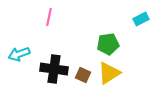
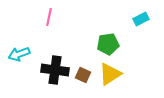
black cross: moved 1 px right, 1 px down
yellow triangle: moved 1 px right, 1 px down
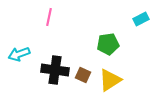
yellow triangle: moved 6 px down
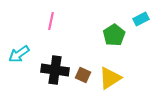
pink line: moved 2 px right, 4 px down
green pentagon: moved 6 px right, 9 px up; rotated 25 degrees counterclockwise
cyan arrow: rotated 15 degrees counterclockwise
yellow triangle: moved 2 px up
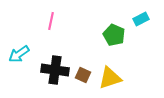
green pentagon: rotated 15 degrees counterclockwise
yellow triangle: rotated 15 degrees clockwise
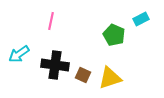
black cross: moved 5 px up
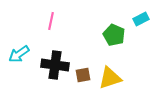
brown square: rotated 35 degrees counterclockwise
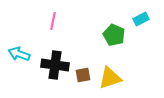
pink line: moved 2 px right
cyan arrow: rotated 55 degrees clockwise
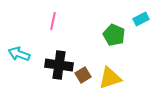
black cross: moved 4 px right
brown square: rotated 21 degrees counterclockwise
